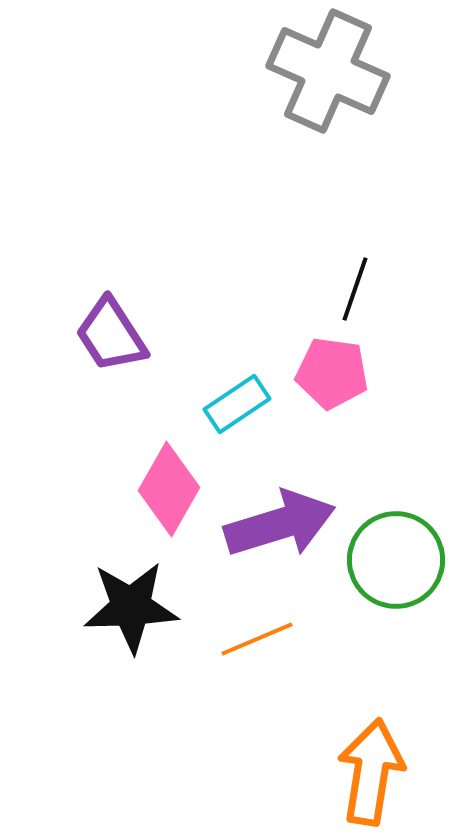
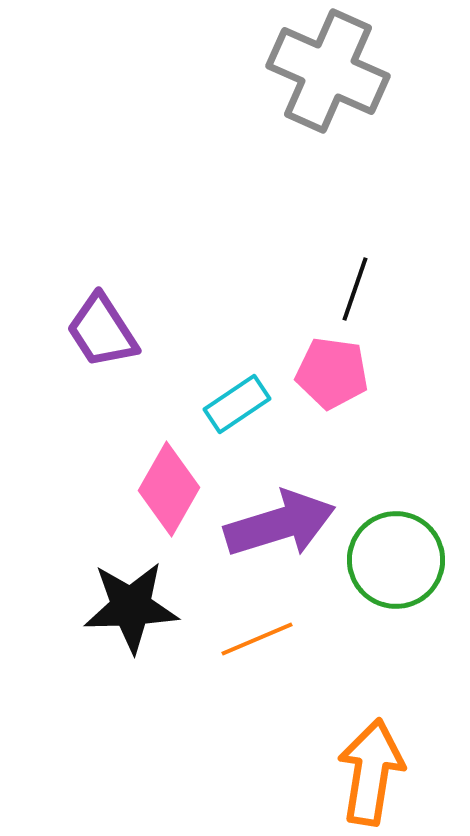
purple trapezoid: moved 9 px left, 4 px up
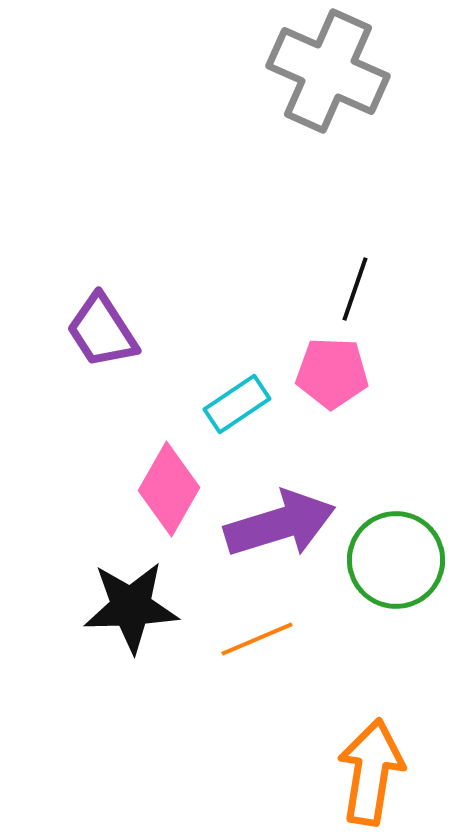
pink pentagon: rotated 6 degrees counterclockwise
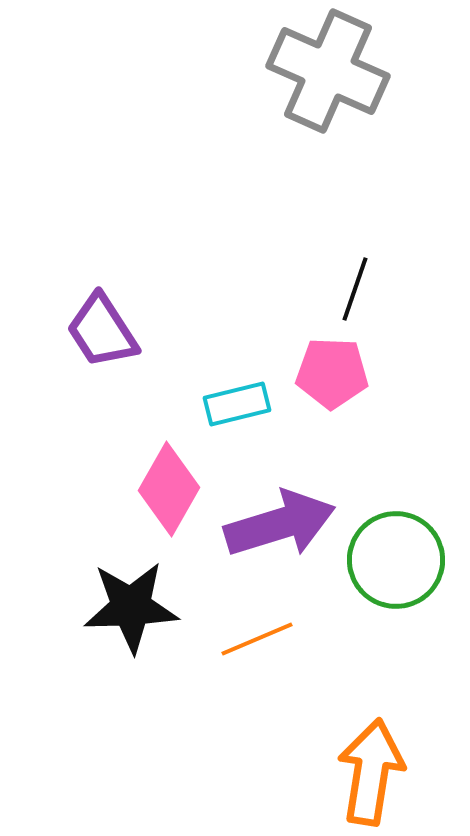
cyan rectangle: rotated 20 degrees clockwise
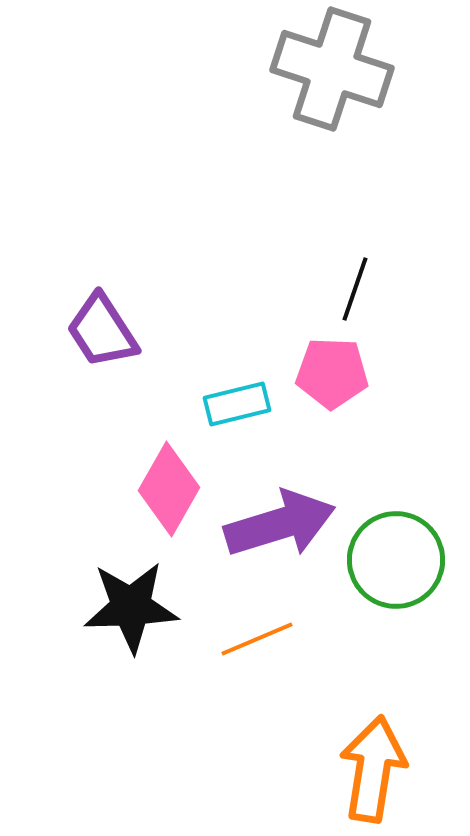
gray cross: moved 4 px right, 2 px up; rotated 6 degrees counterclockwise
orange arrow: moved 2 px right, 3 px up
